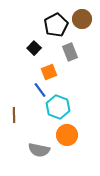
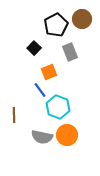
gray semicircle: moved 3 px right, 13 px up
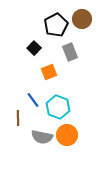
blue line: moved 7 px left, 10 px down
brown line: moved 4 px right, 3 px down
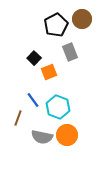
black square: moved 10 px down
brown line: rotated 21 degrees clockwise
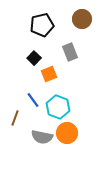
black pentagon: moved 14 px left; rotated 15 degrees clockwise
orange square: moved 2 px down
brown line: moved 3 px left
orange circle: moved 2 px up
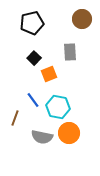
black pentagon: moved 10 px left, 2 px up
gray rectangle: rotated 18 degrees clockwise
cyan hexagon: rotated 10 degrees counterclockwise
orange circle: moved 2 px right
